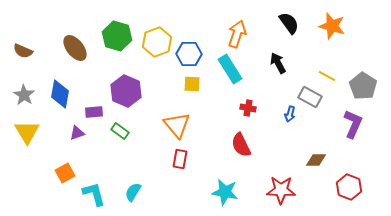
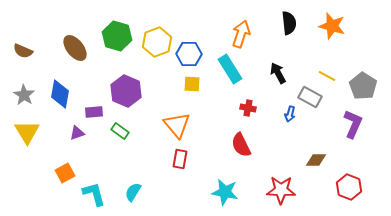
black semicircle: rotated 30 degrees clockwise
orange arrow: moved 4 px right
black arrow: moved 10 px down
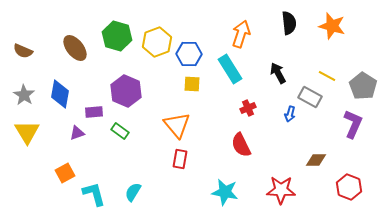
red cross: rotated 35 degrees counterclockwise
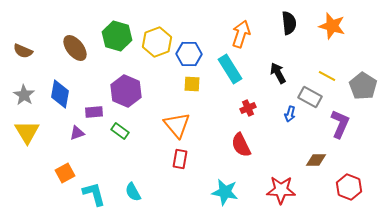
purple L-shape: moved 13 px left
cyan semicircle: rotated 60 degrees counterclockwise
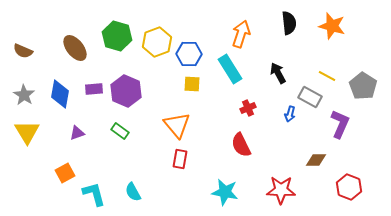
purple rectangle: moved 23 px up
